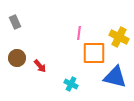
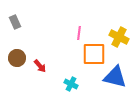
orange square: moved 1 px down
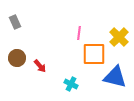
yellow cross: rotated 18 degrees clockwise
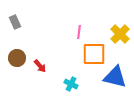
pink line: moved 1 px up
yellow cross: moved 1 px right, 3 px up
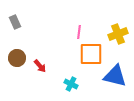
yellow cross: moved 2 px left; rotated 24 degrees clockwise
orange square: moved 3 px left
blue triangle: moved 1 px up
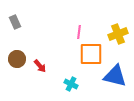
brown circle: moved 1 px down
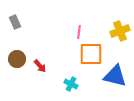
yellow cross: moved 2 px right, 3 px up
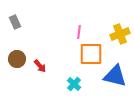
yellow cross: moved 3 px down
cyan cross: moved 3 px right; rotated 16 degrees clockwise
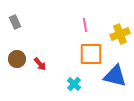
pink line: moved 6 px right, 7 px up; rotated 16 degrees counterclockwise
red arrow: moved 2 px up
